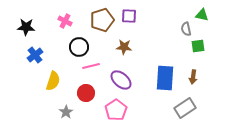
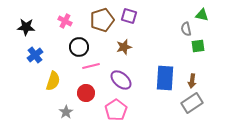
purple square: rotated 14 degrees clockwise
brown star: rotated 21 degrees counterclockwise
brown arrow: moved 1 px left, 4 px down
gray rectangle: moved 7 px right, 5 px up
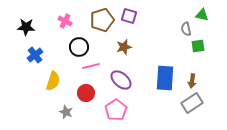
gray star: rotated 16 degrees counterclockwise
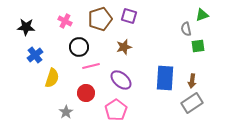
green triangle: rotated 32 degrees counterclockwise
brown pentagon: moved 2 px left, 1 px up
yellow semicircle: moved 1 px left, 3 px up
gray star: rotated 16 degrees clockwise
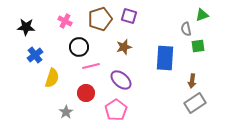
blue rectangle: moved 20 px up
gray rectangle: moved 3 px right
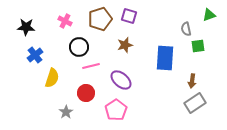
green triangle: moved 7 px right
brown star: moved 1 px right, 2 px up
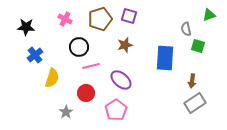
pink cross: moved 2 px up
green square: rotated 24 degrees clockwise
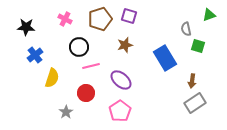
blue rectangle: rotated 35 degrees counterclockwise
pink pentagon: moved 4 px right, 1 px down
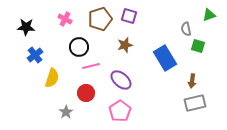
gray rectangle: rotated 20 degrees clockwise
